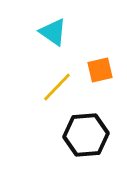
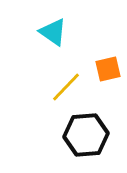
orange square: moved 8 px right, 1 px up
yellow line: moved 9 px right
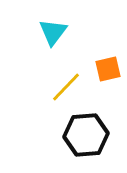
cyan triangle: rotated 32 degrees clockwise
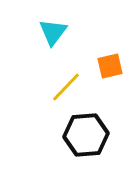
orange square: moved 2 px right, 3 px up
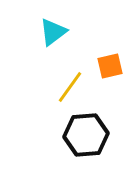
cyan triangle: rotated 16 degrees clockwise
yellow line: moved 4 px right; rotated 8 degrees counterclockwise
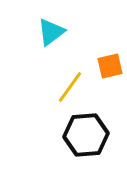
cyan triangle: moved 2 px left
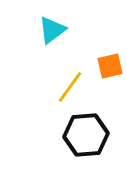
cyan triangle: moved 1 px right, 2 px up
